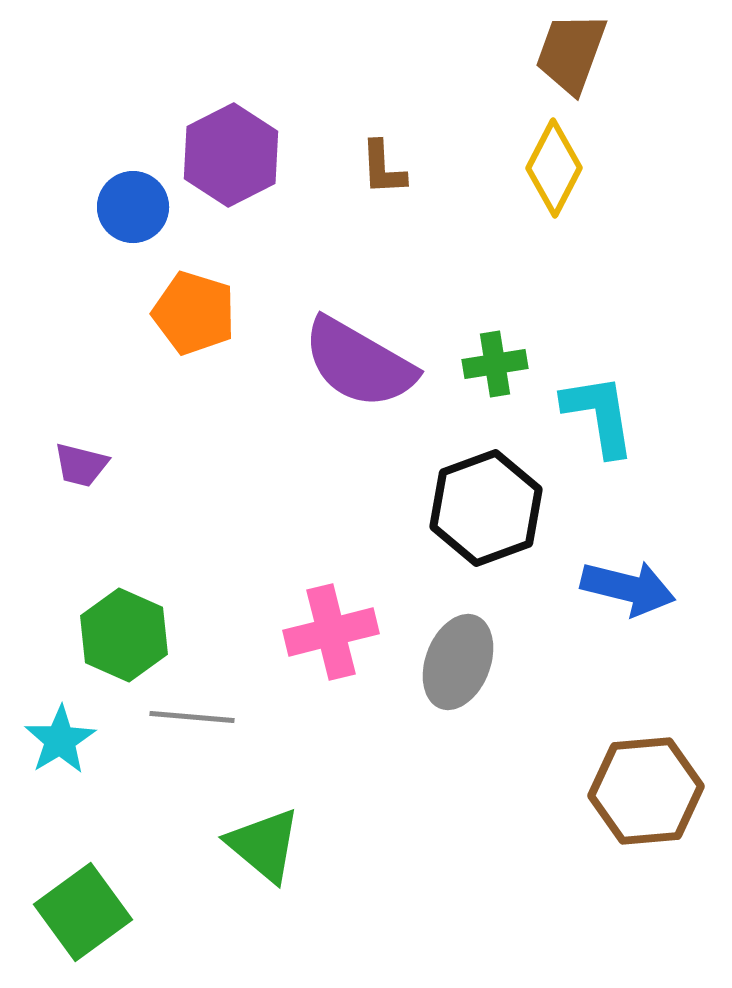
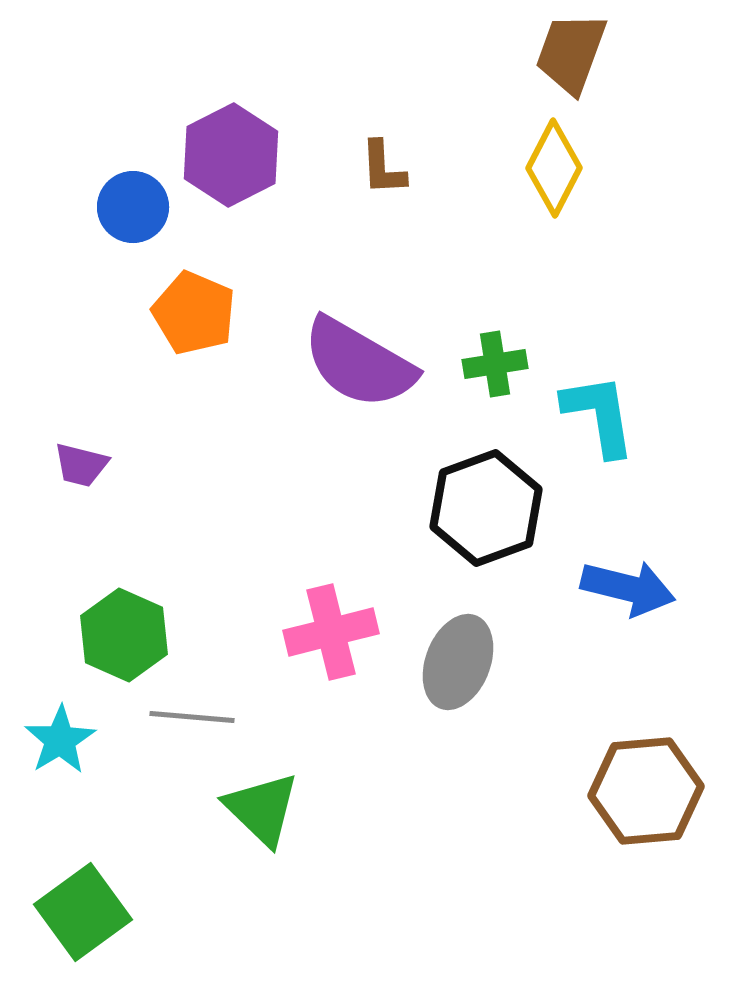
orange pentagon: rotated 6 degrees clockwise
green triangle: moved 2 px left, 36 px up; rotated 4 degrees clockwise
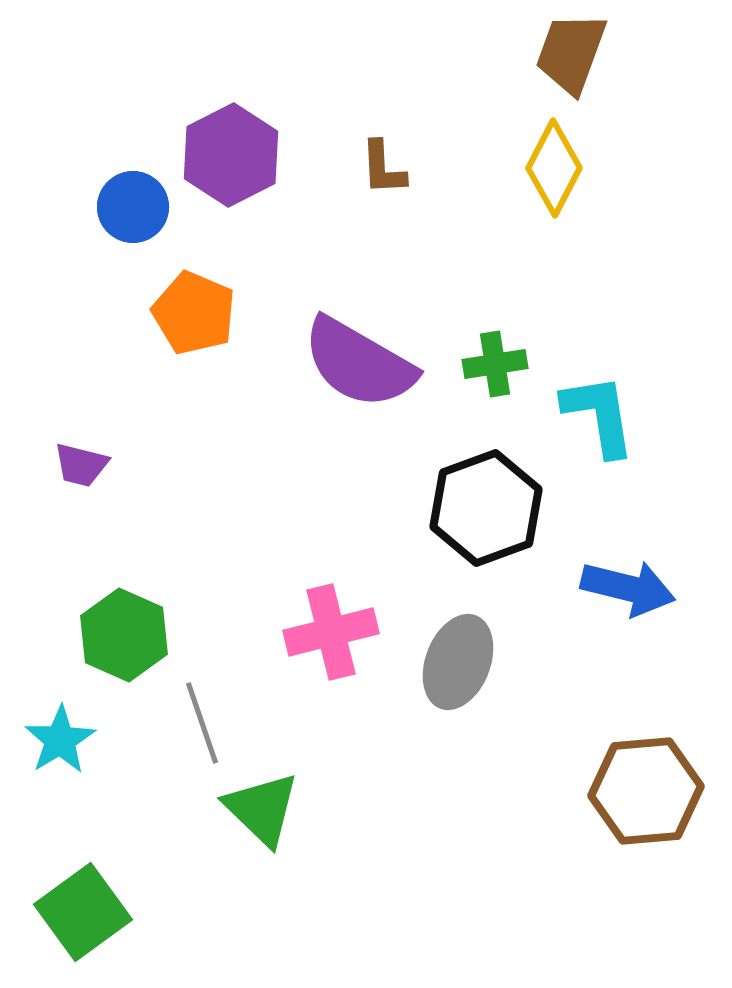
gray line: moved 10 px right, 6 px down; rotated 66 degrees clockwise
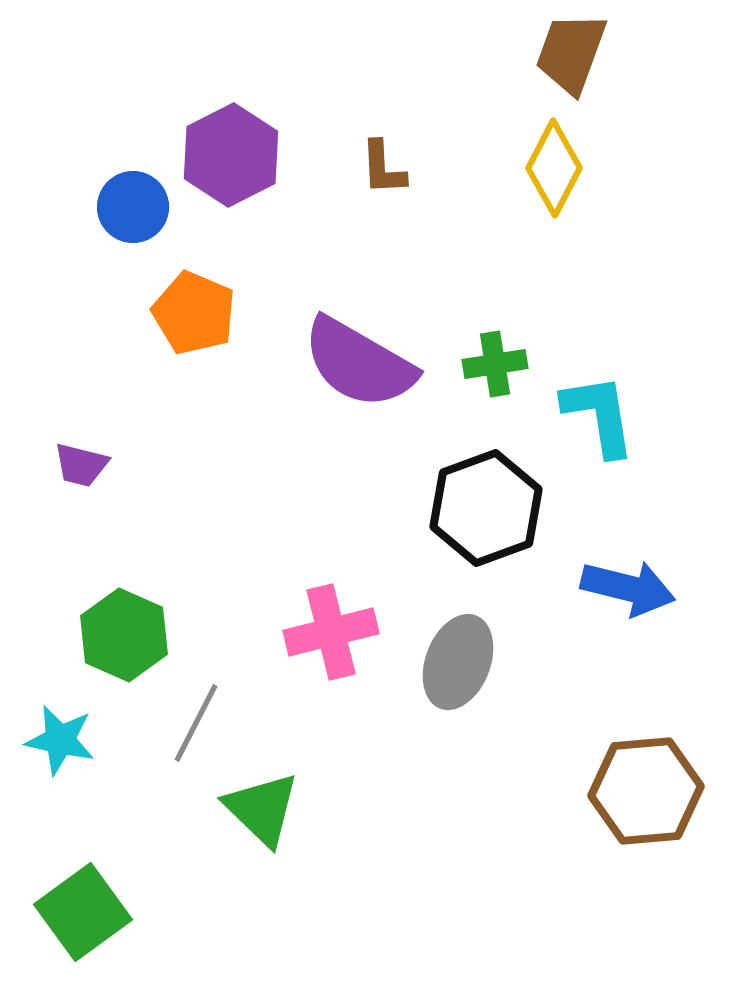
gray line: moved 6 px left; rotated 46 degrees clockwise
cyan star: rotated 28 degrees counterclockwise
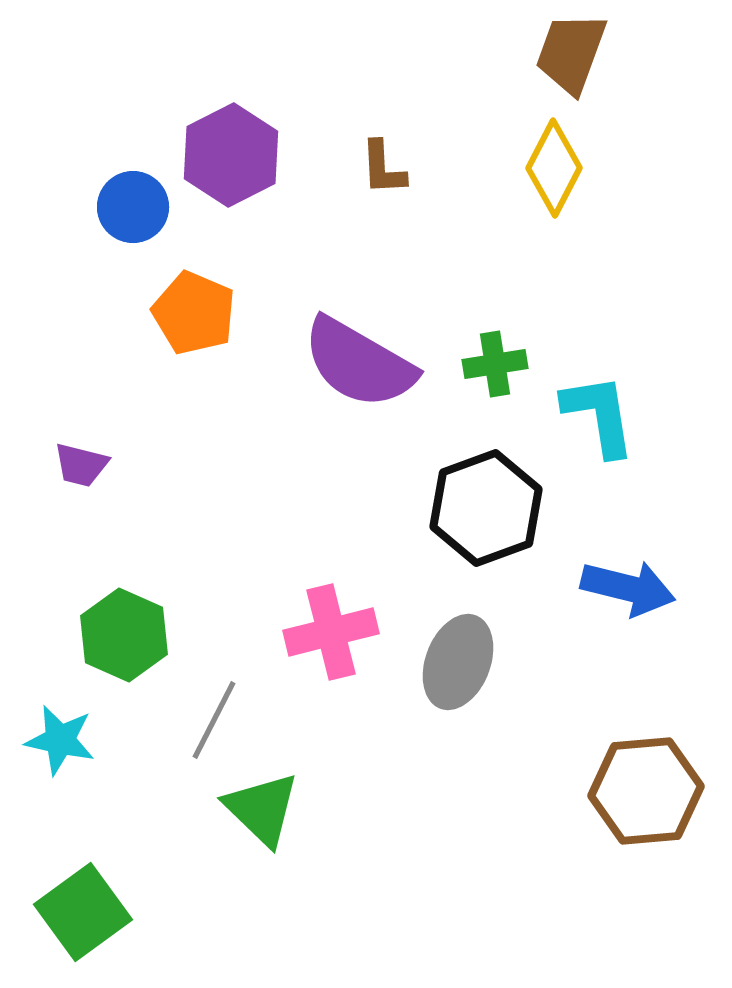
gray line: moved 18 px right, 3 px up
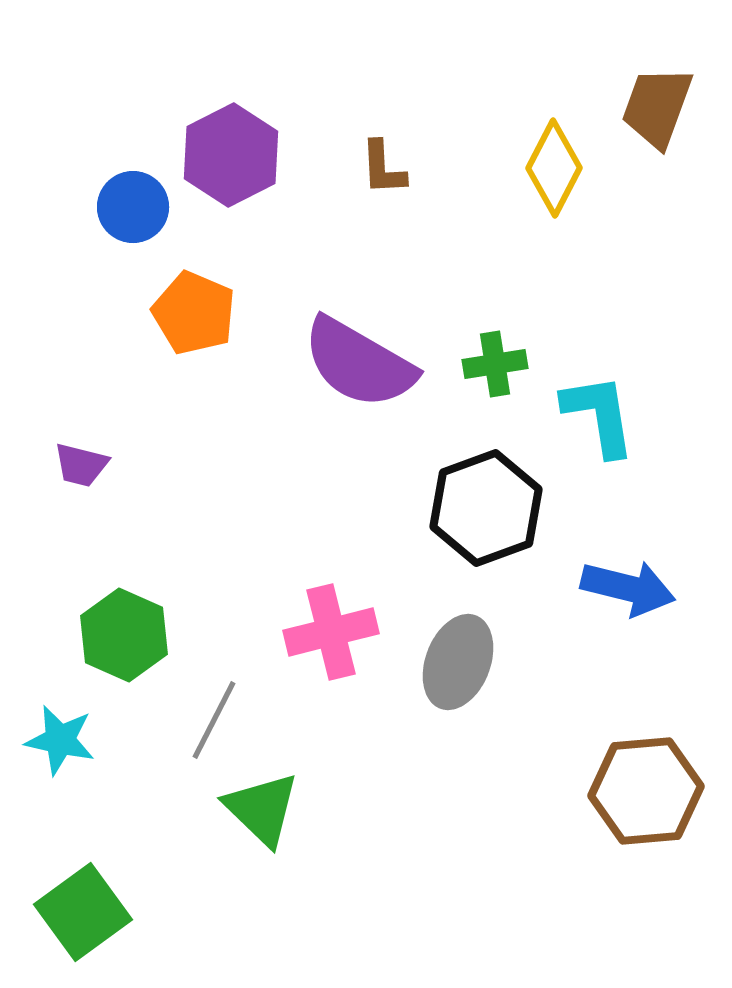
brown trapezoid: moved 86 px right, 54 px down
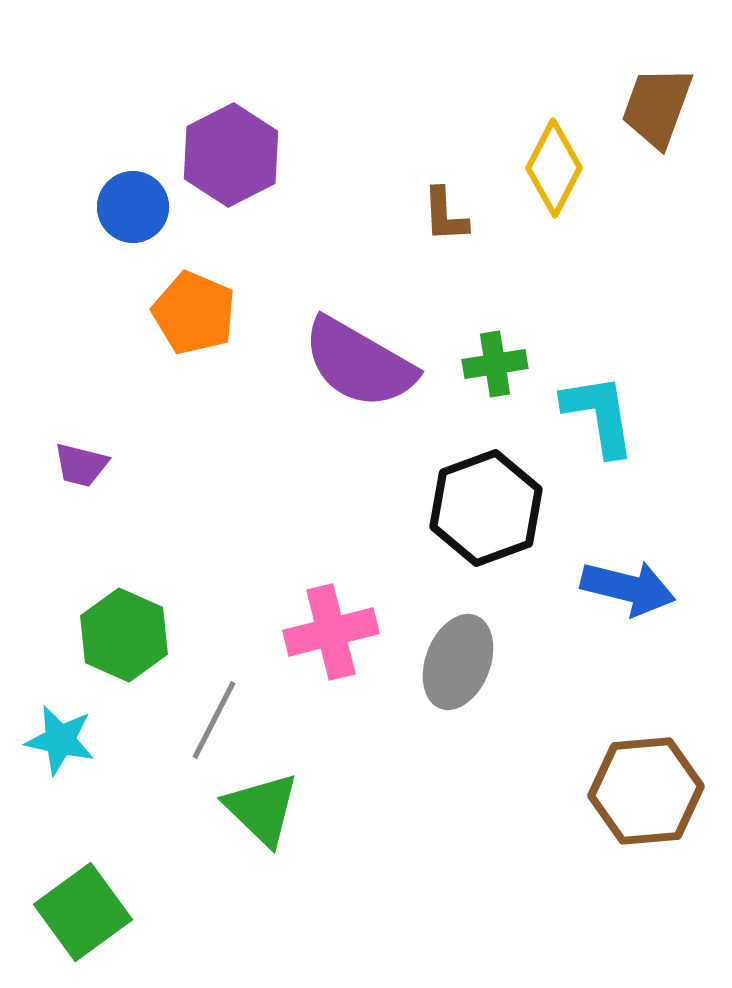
brown L-shape: moved 62 px right, 47 px down
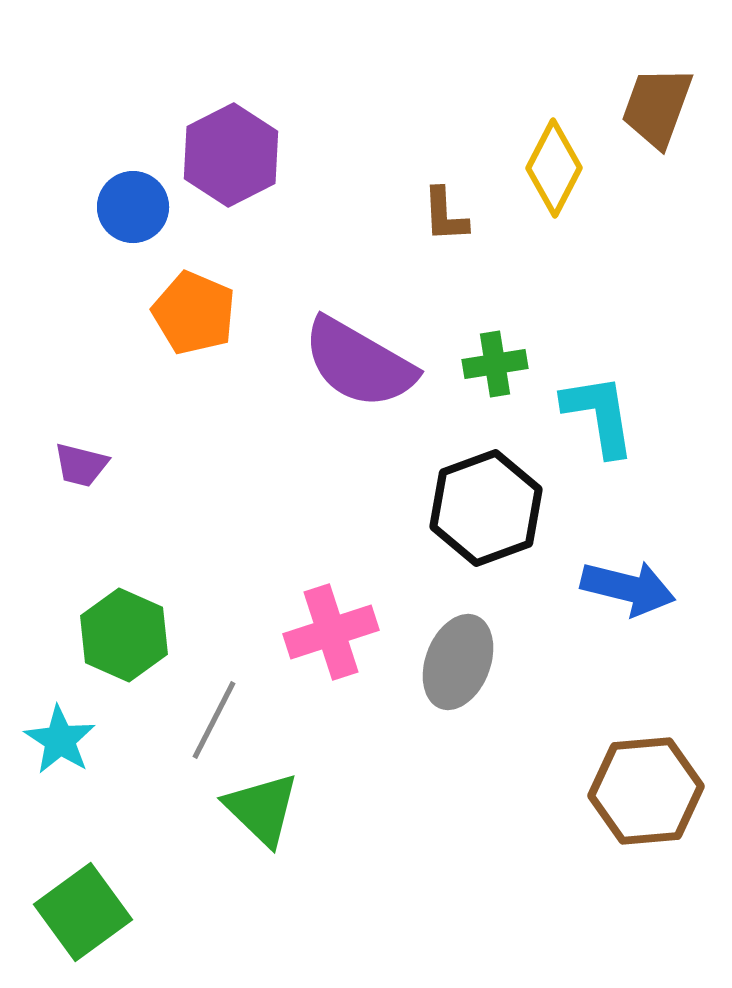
pink cross: rotated 4 degrees counterclockwise
cyan star: rotated 20 degrees clockwise
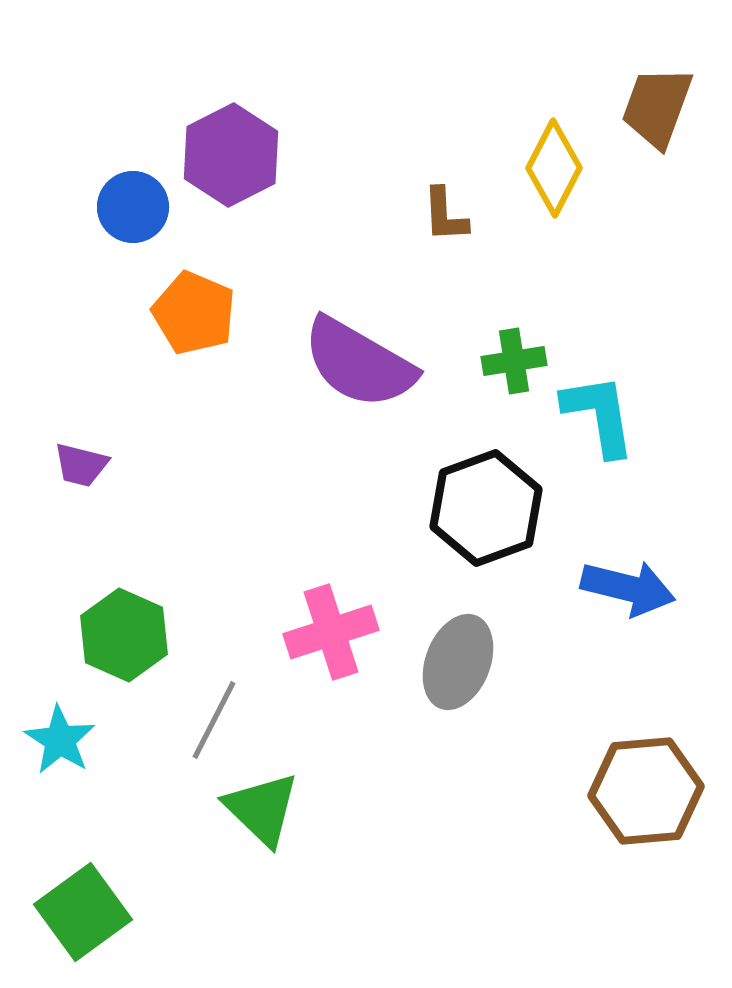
green cross: moved 19 px right, 3 px up
